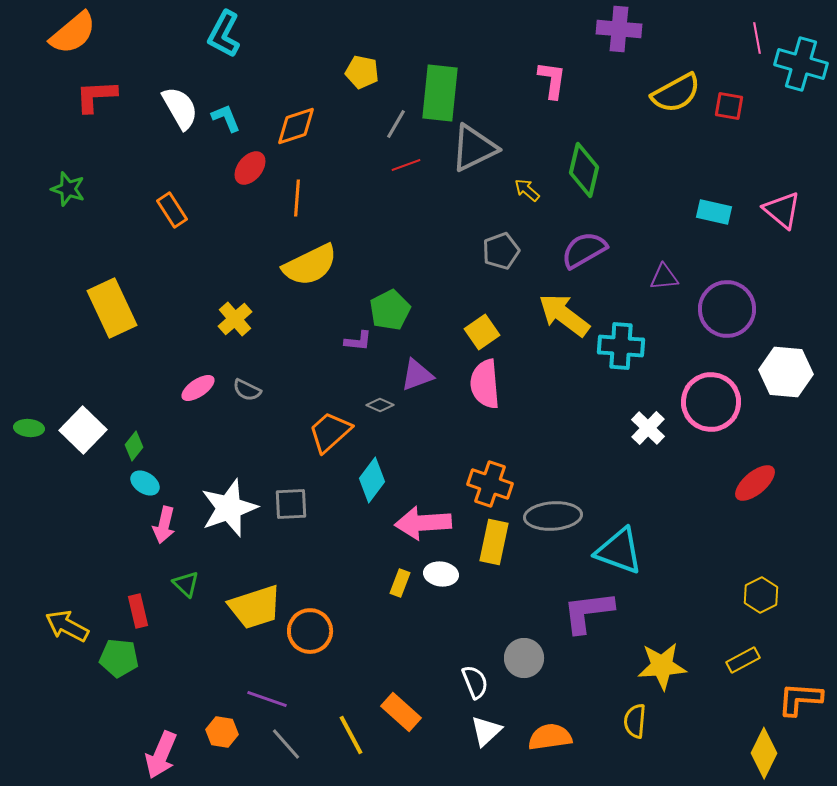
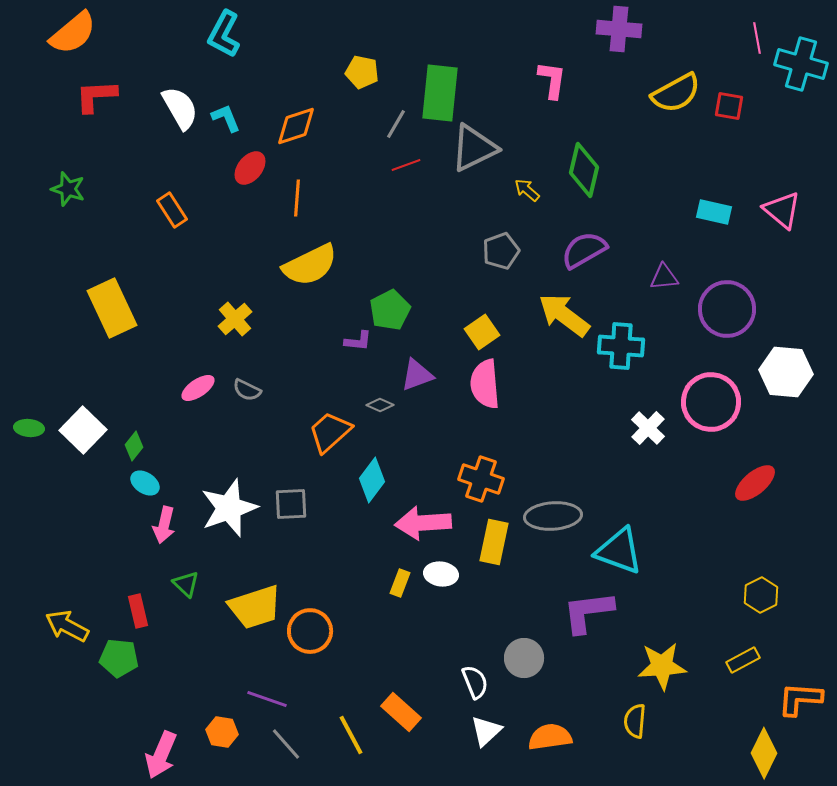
orange cross at (490, 484): moved 9 px left, 5 px up
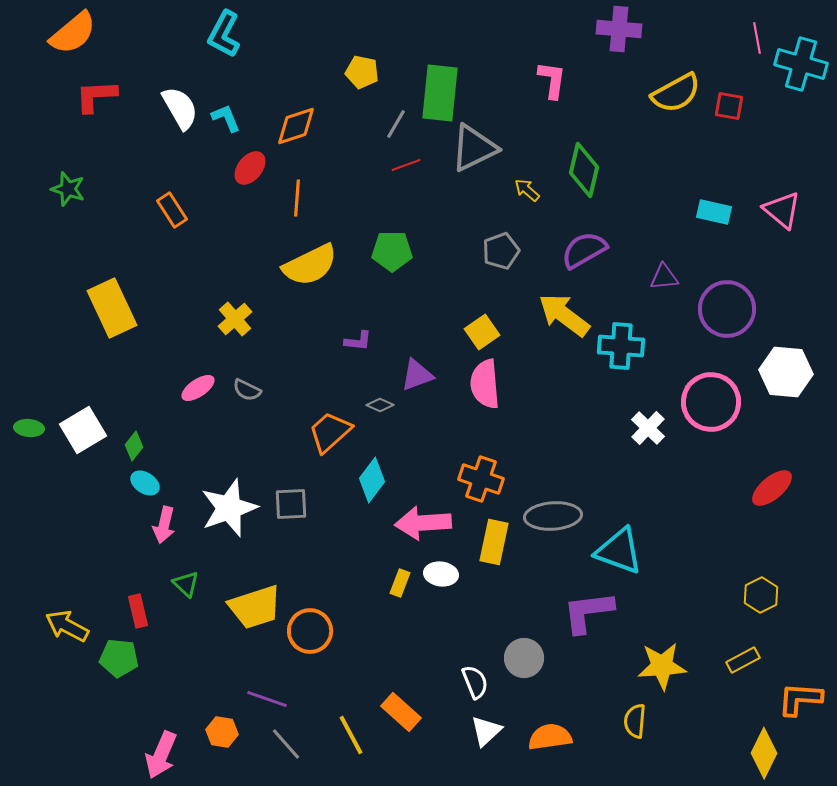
green pentagon at (390, 310): moved 2 px right, 59 px up; rotated 27 degrees clockwise
white square at (83, 430): rotated 15 degrees clockwise
red ellipse at (755, 483): moved 17 px right, 5 px down
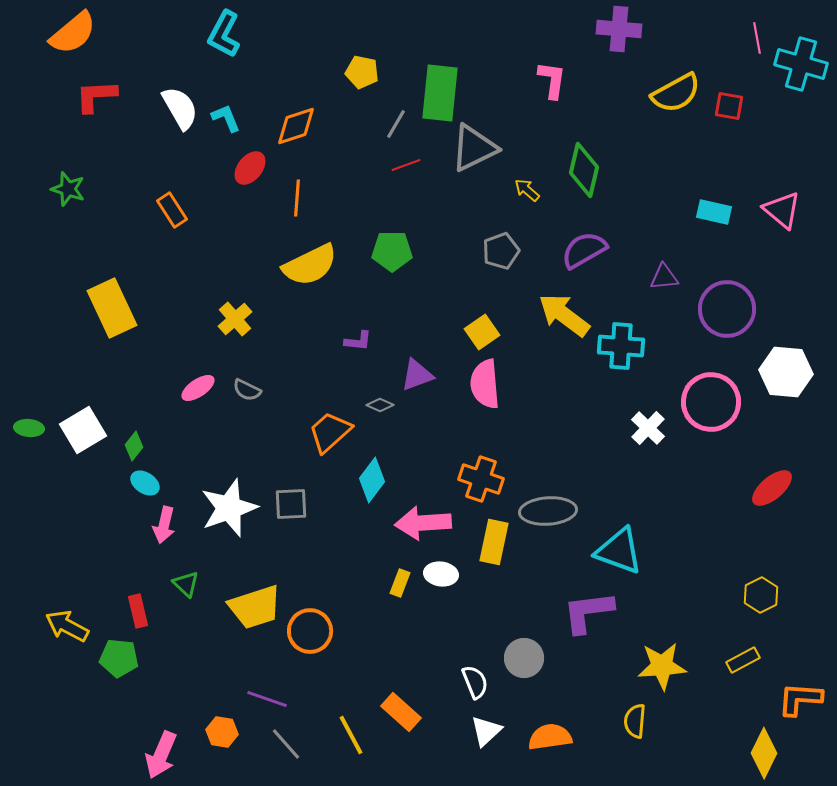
gray ellipse at (553, 516): moved 5 px left, 5 px up
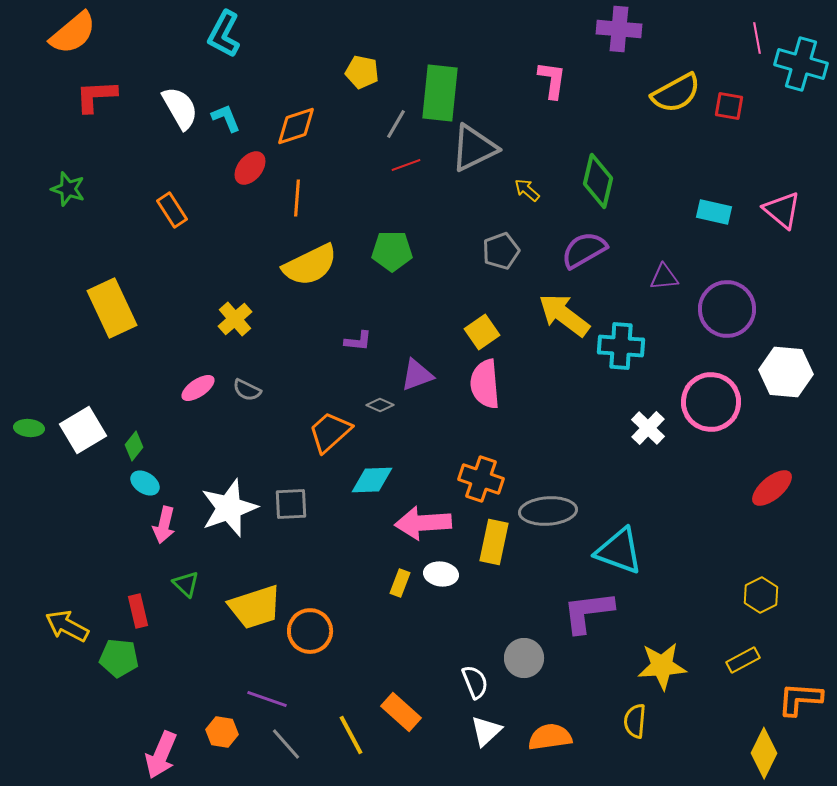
green diamond at (584, 170): moved 14 px right, 11 px down
cyan diamond at (372, 480): rotated 51 degrees clockwise
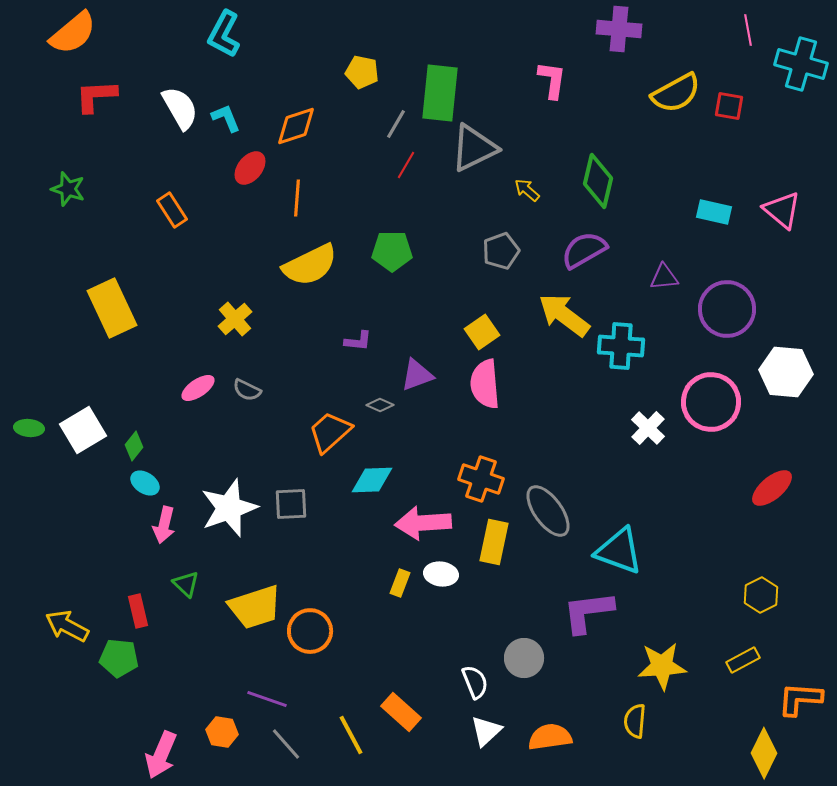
pink line at (757, 38): moved 9 px left, 8 px up
red line at (406, 165): rotated 40 degrees counterclockwise
gray ellipse at (548, 511): rotated 58 degrees clockwise
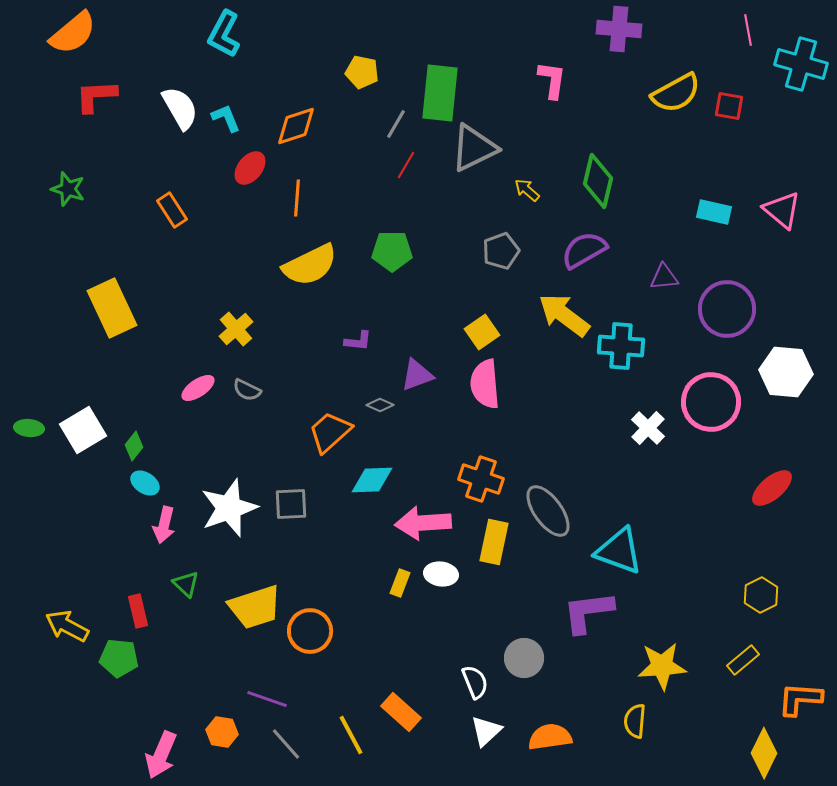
yellow cross at (235, 319): moved 1 px right, 10 px down
yellow rectangle at (743, 660): rotated 12 degrees counterclockwise
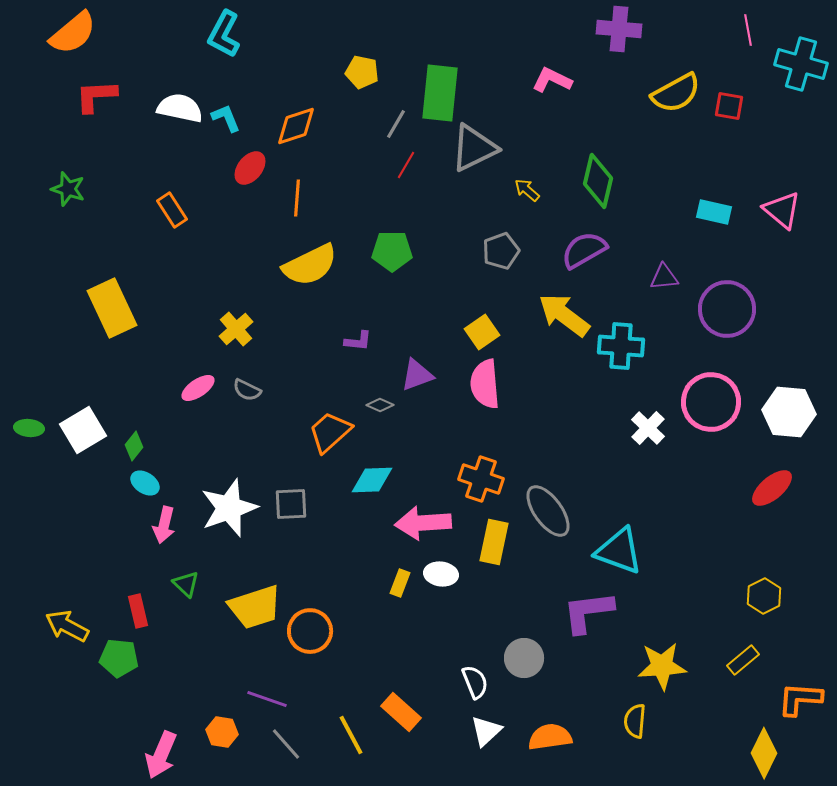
pink L-shape at (552, 80): rotated 72 degrees counterclockwise
white semicircle at (180, 108): rotated 48 degrees counterclockwise
white hexagon at (786, 372): moved 3 px right, 40 px down
yellow hexagon at (761, 595): moved 3 px right, 1 px down
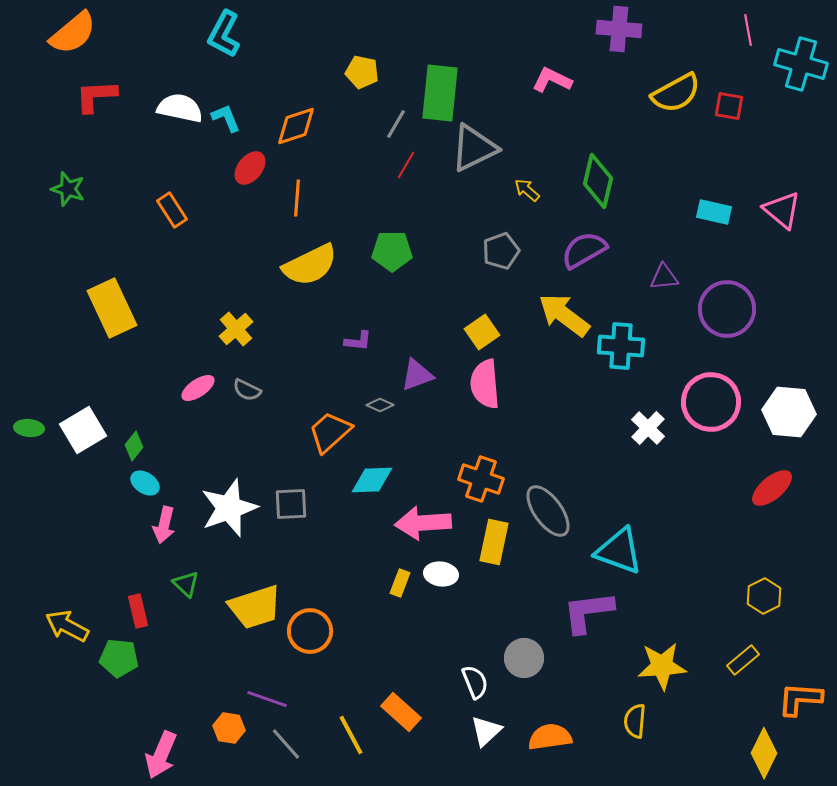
orange hexagon at (222, 732): moved 7 px right, 4 px up
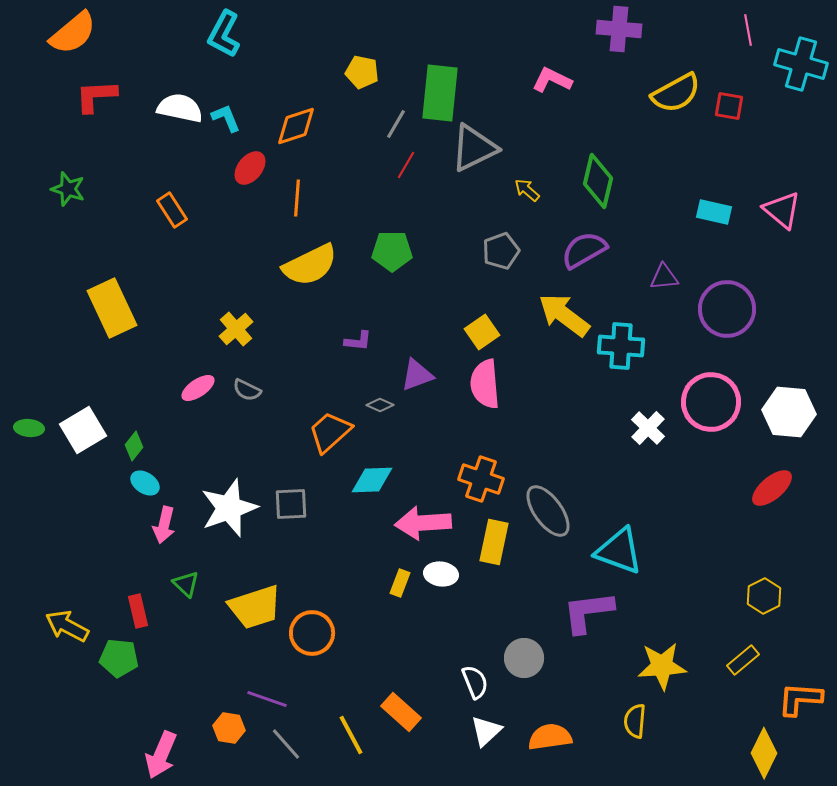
orange circle at (310, 631): moved 2 px right, 2 px down
